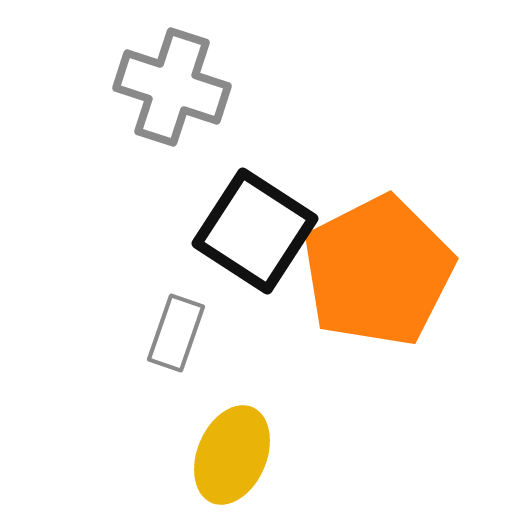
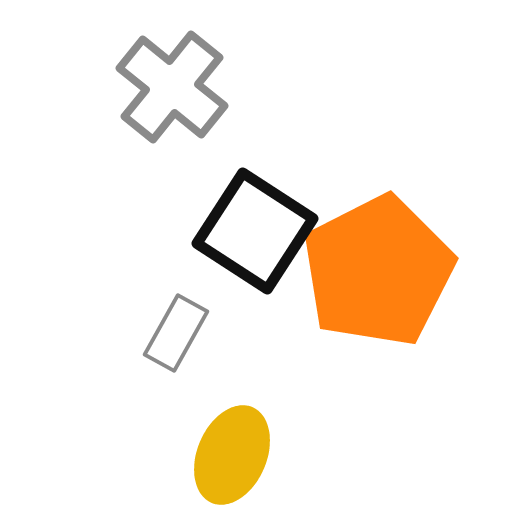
gray cross: rotated 21 degrees clockwise
gray rectangle: rotated 10 degrees clockwise
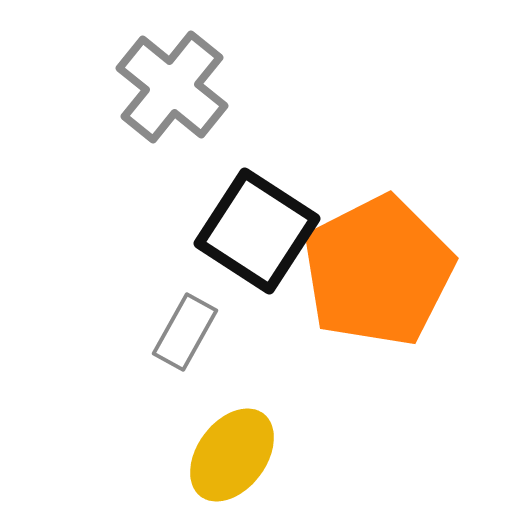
black square: moved 2 px right
gray rectangle: moved 9 px right, 1 px up
yellow ellipse: rotated 14 degrees clockwise
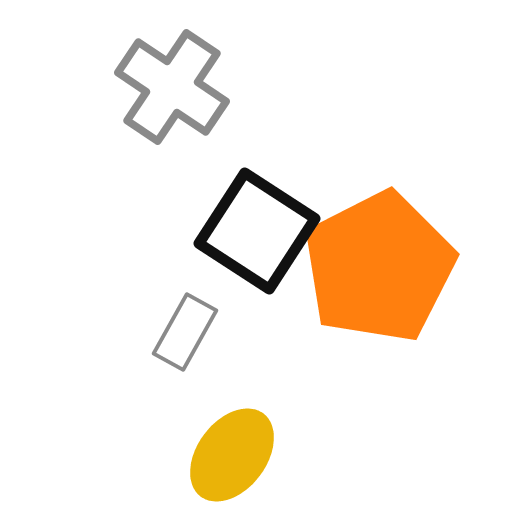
gray cross: rotated 5 degrees counterclockwise
orange pentagon: moved 1 px right, 4 px up
